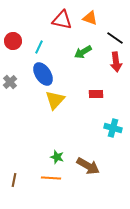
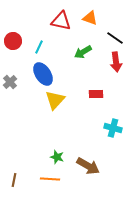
red triangle: moved 1 px left, 1 px down
orange line: moved 1 px left, 1 px down
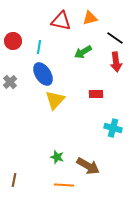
orange triangle: rotated 35 degrees counterclockwise
cyan line: rotated 16 degrees counterclockwise
orange line: moved 14 px right, 6 px down
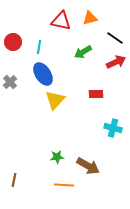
red circle: moved 1 px down
red arrow: rotated 108 degrees counterclockwise
green star: rotated 24 degrees counterclockwise
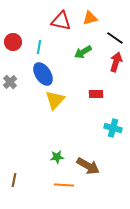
red arrow: rotated 48 degrees counterclockwise
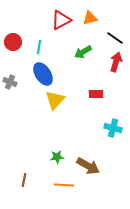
red triangle: moved 1 px up; rotated 40 degrees counterclockwise
gray cross: rotated 24 degrees counterclockwise
brown line: moved 10 px right
